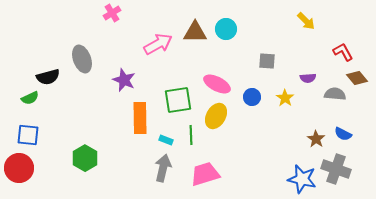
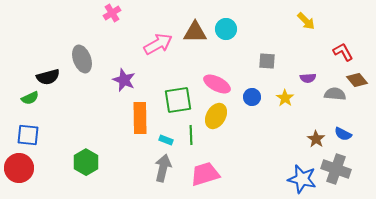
brown diamond: moved 2 px down
green hexagon: moved 1 px right, 4 px down
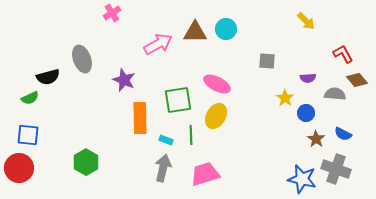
red L-shape: moved 2 px down
blue circle: moved 54 px right, 16 px down
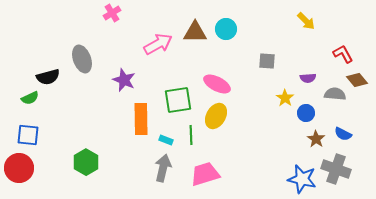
orange rectangle: moved 1 px right, 1 px down
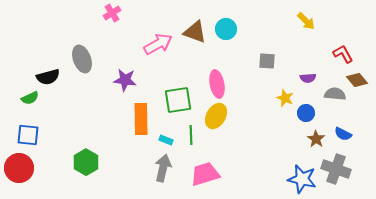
brown triangle: rotated 20 degrees clockwise
purple star: moved 1 px right; rotated 15 degrees counterclockwise
pink ellipse: rotated 52 degrees clockwise
yellow star: rotated 12 degrees counterclockwise
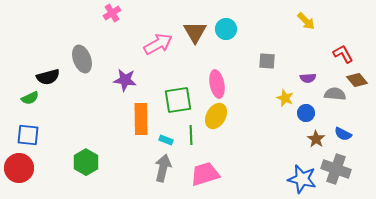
brown triangle: rotated 40 degrees clockwise
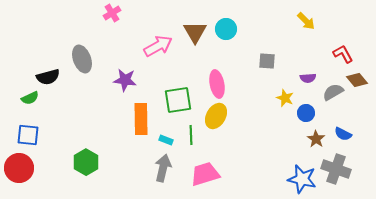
pink arrow: moved 2 px down
gray semicircle: moved 2 px left, 2 px up; rotated 35 degrees counterclockwise
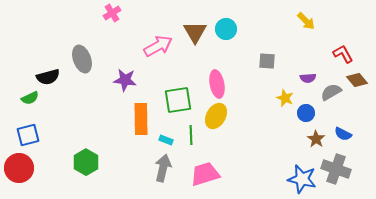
gray semicircle: moved 2 px left
blue square: rotated 20 degrees counterclockwise
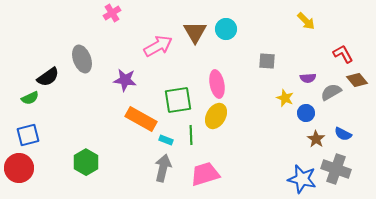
black semicircle: rotated 20 degrees counterclockwise
orange rectangle: rotated 60 degrees counterclockwise
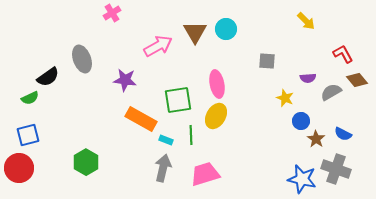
blue circle: moved 5 px left, 8 px down
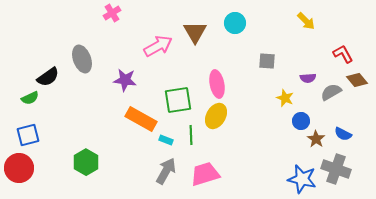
cyan circle: moved 9 px right, 6 px up
gray arrow: moved 3 px right, 3 px down; rotated 16 degrees clockwise
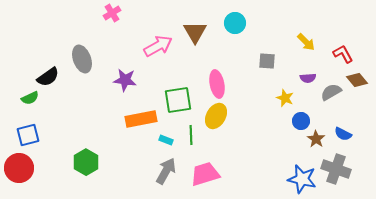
yellow arrow: moved 21 px down
orange rectangle: rotated 40 degrees counterclockwise
